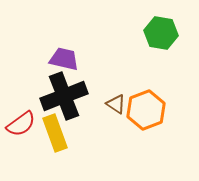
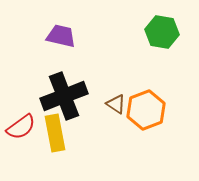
green hexagon: moved 1 px right, 1 px up
purple trapezoid: moved 3 px left, 23 px up
red semicircle: moved 3 px down
yellow rectangle: rotated 9 degrees clockwise
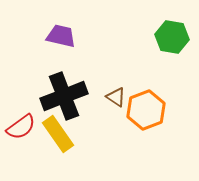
green hexagon: moved 10 px right, 5 px down
brown triangle: moved 7 px up
yellow rectangle: moved 3 px right, 1 px down; rotated 24 degrees counterclockwise
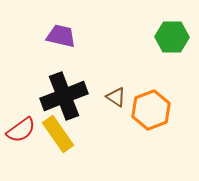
green hexagon: rotated 8 degrees counterclockwise
orange hexagon: moved 5 px right
red semicircle: moved 3 px down
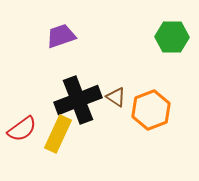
purple trapezoid: rotated 32 degrees counterclockwise
black cross: moved 14 px right, 4 px down
red semicircle: moved 1 px right, 1 px up
yellow rectangle: rotated 60 degrees clockwise
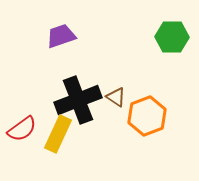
orange hexagon: moved 4 px left, 6 px down
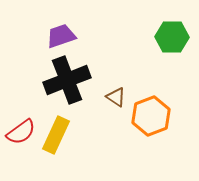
black cross: moved 11 px left, 20 px up
orange hexagon: moved 4 px right
red semicircle: moved 1 px left, 3 px down
yellow rectangle: moved 2 px left, 1 px down
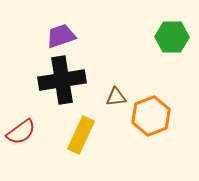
black cross: moved 5 px left; rotated 12 degrees clockwise
brown triangle: rotated 40 degrees counterclockwise
yellow rectangle: moved 25 px right
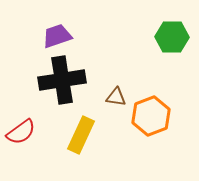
purple trapezoid: moved 4 px left
brown triangle: rotated 15 degrees clockwise
